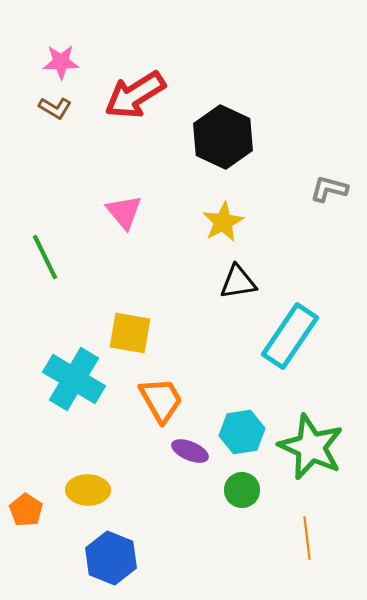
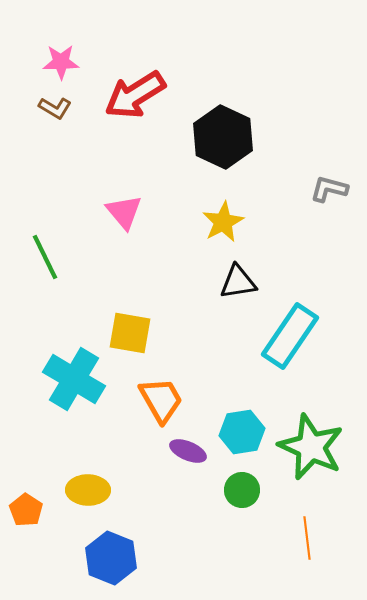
purple ellipse: moved 2 px left
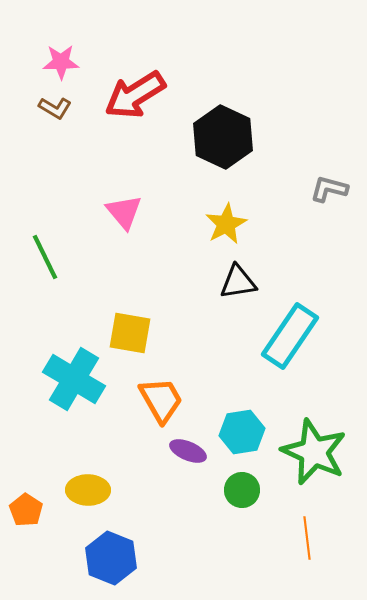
yellow star: moved 3 px right, 2 px down
green star: moved 3 px right, 5 px down
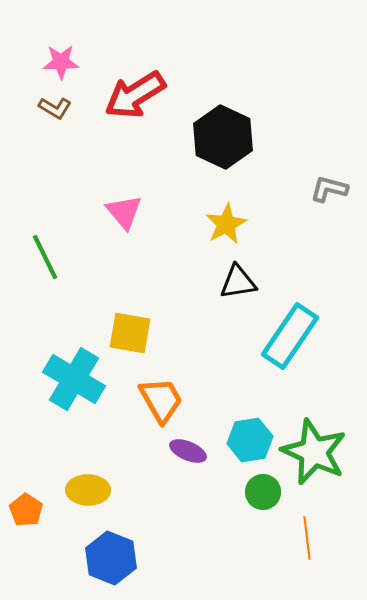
cyan hexagon: moved 8 px right, 8 px down
green circle: moved 21 px right, 2 px down
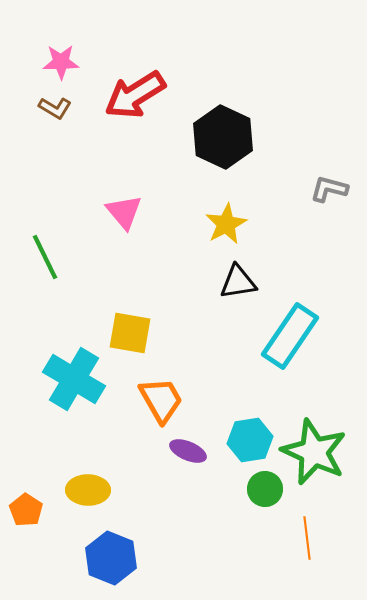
green circle: moved 2 px right, 3 px up
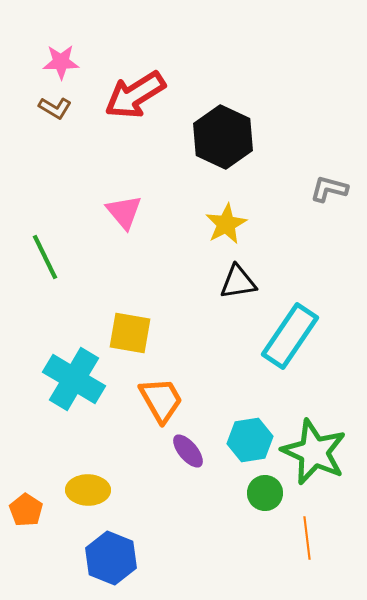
purple ellipse: rotated 27 degrees clockwise
green circle: moved 4 px down
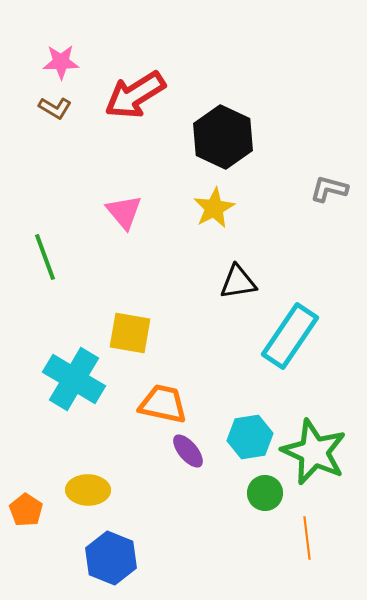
yellow star: moved 12 px left, 16 px up
green line: rotated 6 degrees clockwise
orange trapezoid: moved 2 px right, 4 px down; rotated 48 degrees counterclockwise
cyan hexagon: moved 3 px up
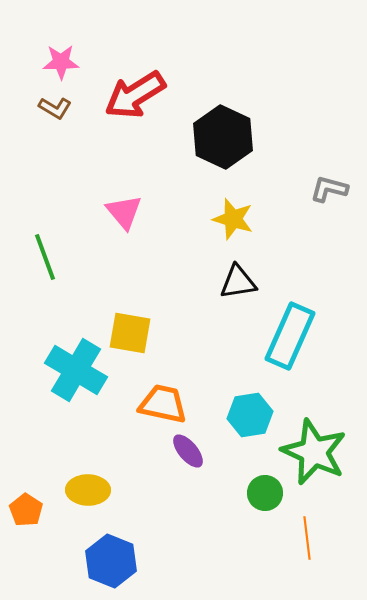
yellow star: moved 19 px right, 11 px down; rotated 27 degrees counterclockwise
cyan rectangle: rotated 10 degrees counterclockwise
cyan cross: moved 2 px right, 9 px up
cyan hexagon: moved 22 px up
blue hexagon: moved 3 px down
